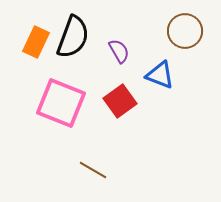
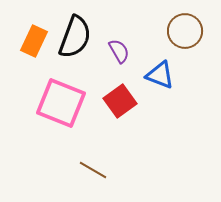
black semicircle: moved 2 px right
orange rectangle: moved 2 px left, 1 px up
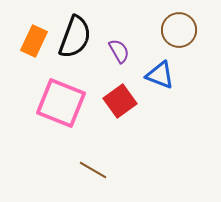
brown circle: moved 6 px left, 1 px up
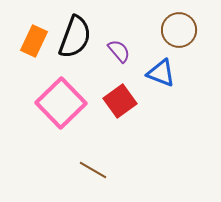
purple semicircle: rotated 10 degrees counterclockwise
blue triangle: moved 1 px right, 2 px up
pink square: rotated 24 degrees clockwise
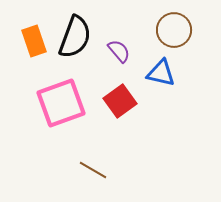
brown circle: moved 5 px left
orange rectangle: rotated 44 degrees counterclockwise
blue triangle: rotated 8 degrees counterclockwise
pink square: rotated 24 degrees clockwise
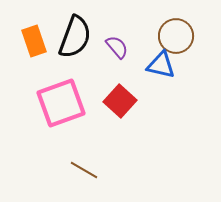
brown circle: moved 2 px right, 6 px down
purple semicircle: moved 2 px left, 4 px up
blue triangle: moved 8 px up
red square: rotated 12 degrees counterclockwise
brown line: moved 9 px left
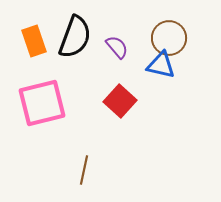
brown circle: moved 7 px left, 2 px down
pink square: moved 19 px left; rotated 6 degrees clockwise
brown line: rotated 72 degrees clockwise
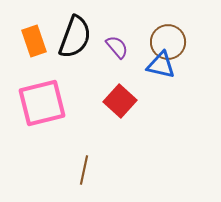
brown circle: moved 1 px left, 4 px down
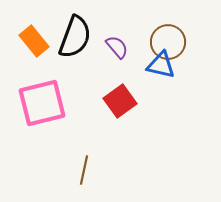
orange rectangle: rotated 20 degrees counterclockwise
red square: rotated 12 degrees clockwise
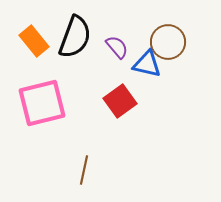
blue triangle: moved 14 px left, 1 px up
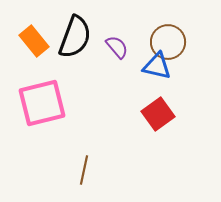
blue triangle: moved 10 px right, 2 px down
red square: moved 38 px right, 13 px down
